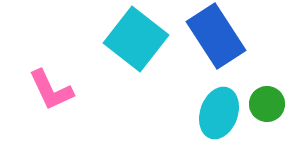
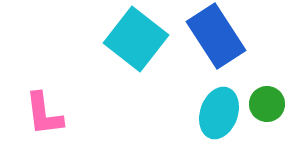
pink L-shape: moved 7 px left, 24 px down; rotated 18 degrees clockwise
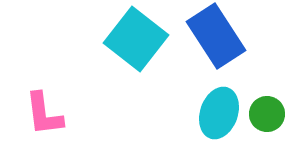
green circle: moved 10 px down
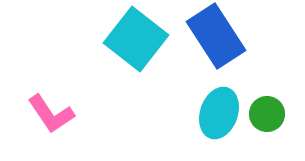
pink L-shape: moved 7 px right; rotated 27 degrees counterclockwise
